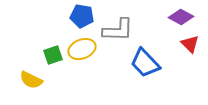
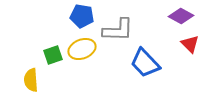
purple diamond: moved 1 px up
yellow semicircle: rotated 60 degrees clockwise
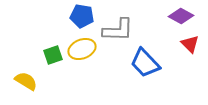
yellow semicircle: moved 5 px left, 1 px down; rotated 125 degrees clockwise
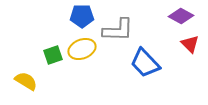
blue pentagon: rotated 10 degrees counterclockwise
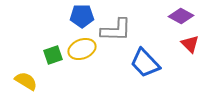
gray L-shape: moved 2 px left
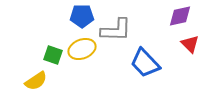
purple diamond: moved 1 px left; rotated 40 degrees counterclockwise
green square: rotated 36 degrees clockwise
yellow semicircle: moved 10 px right; rotated 115 degrees clockwise
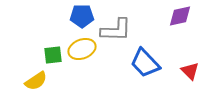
red triangle: moved 27 px down
green square: rotated 24 degrees counterclockwise
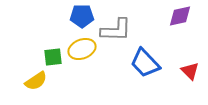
green square: moved 2 px down
